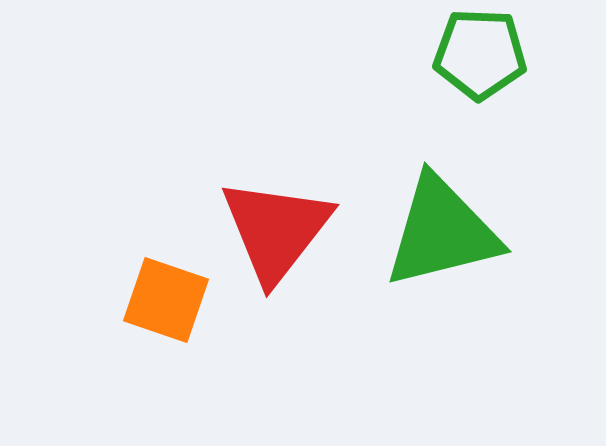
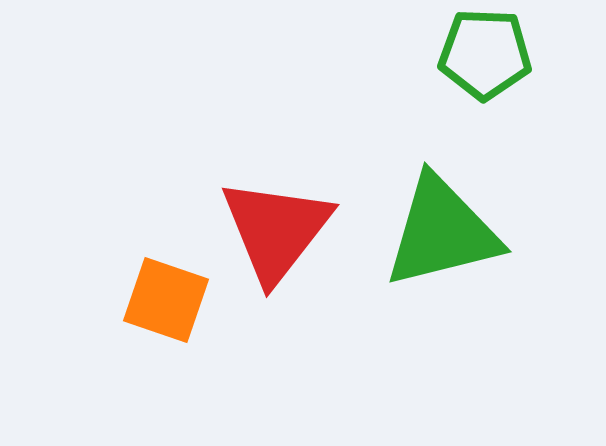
green pentagon: moved 5 px right
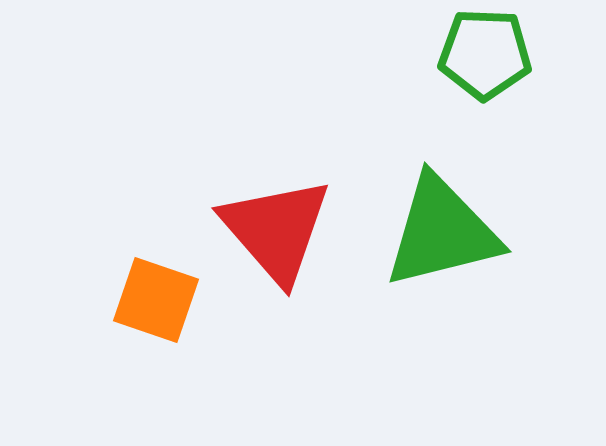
red triangle: rotated 19 degrees counterclockwise
orange square: moved 10 px left
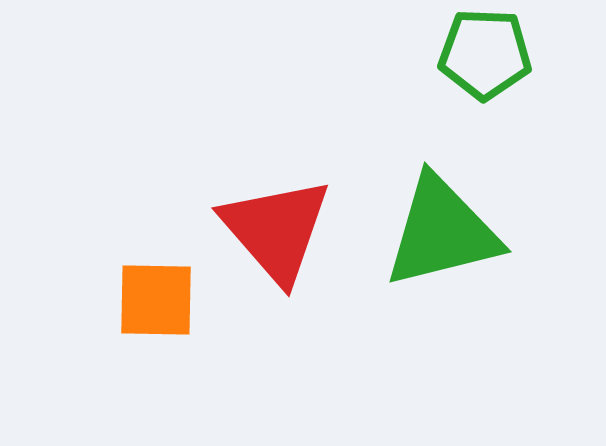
orange square: rotated 18 degrees counterclockwise
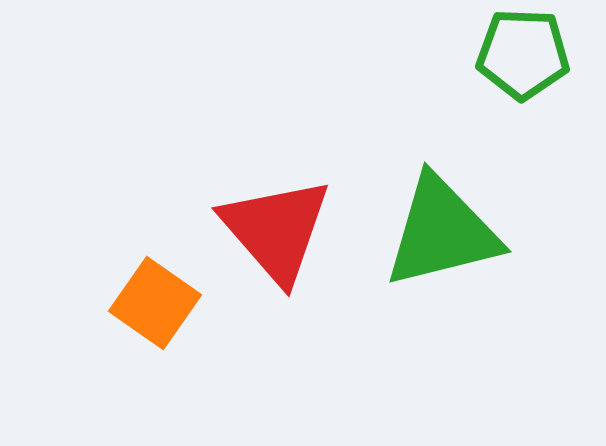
green pentagon: moved 38 px right
orange square: moved 1 px left, 3 px down; rotated 34 degrees clockwise
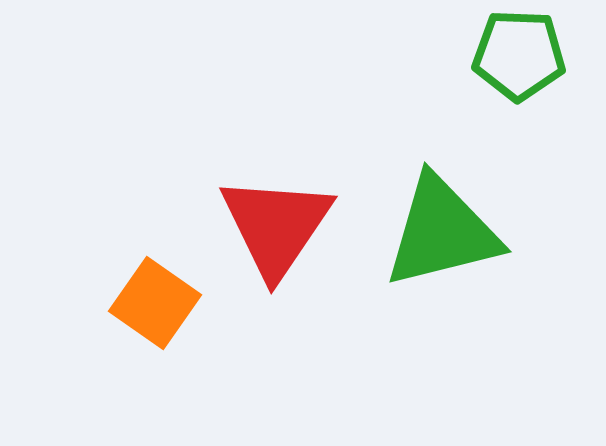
green pentagon: moved 4 px left, 1 px down
red triangle: moved 4 px up; rotated 15 degrees clockwise
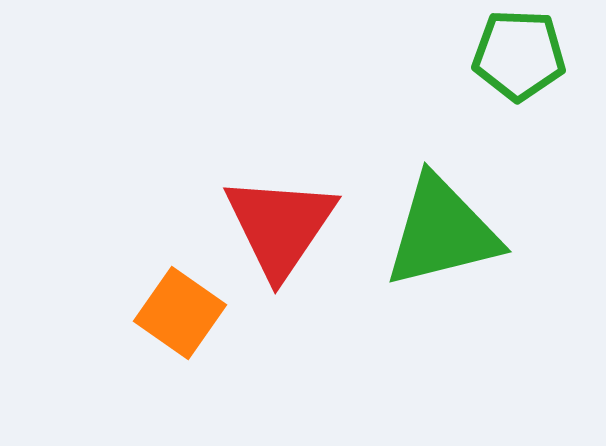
red triangle: moved 4 px right
orange square: moved 25 px right, 10 px down
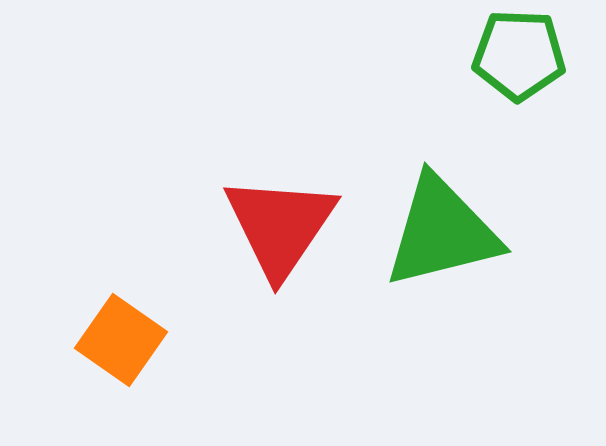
orange square: moved 59 px left, 27 px down
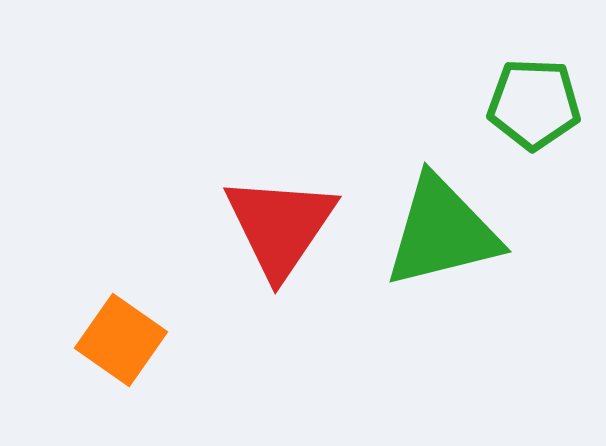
green pentagon: moved 15 px right, 49 px down
